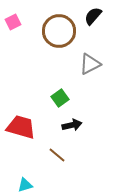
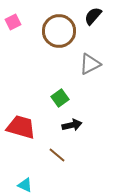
cyan triangle: rotated 42 degrees clockwise
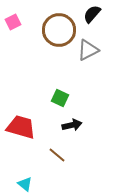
black semicircle: moved 1 px left, 2 px up
brown circle: moved 1 px up
gray triangle: moved 2 px left, 14 px up
green square: rotated 30 degrees counterclockwise
cyan triangle: moved 1 px up; rotated 14 degrees clockwise
